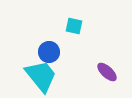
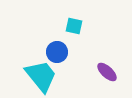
blue circle: moved 8 px right
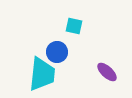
cyan trapezoid: moved 1 px right, 2 px up; rotated 45 degrees clockwise
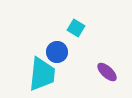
cyan square: moved 2 px right, 2 px down; rotated 18 degrees clockwise
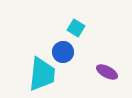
blue circle: moved 6 px right
purple ellipse: rotated 15 degrees counterclockwise
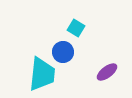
purple ellipse: rotated 65 degrees counterclockwise
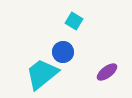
cyan square: moved 2 px left, 7 px up
cyan trapezoid: rotated 135 degrees counterclockwise
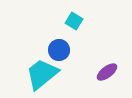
blue circle: moved 4 px left, 2 px up
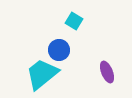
purple ellipse: rotated 75 degrees counterclockwise
